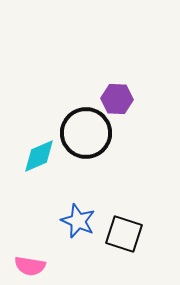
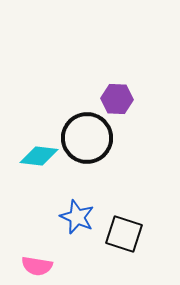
black circle: moved 1 px right, 5 px down
cyan diamond: rotated 30 degrees clockwise
blue star: moved 1 px left, 4 px up
pink semicircle: moved 7 px right
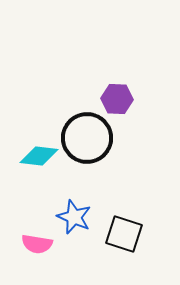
blue star: moved 3 px left
pink semicircle: moved 22 px up
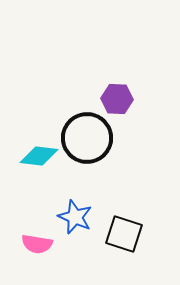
blue star: moved 1 px right
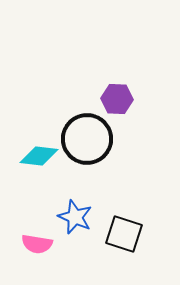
black circle: moved 1 px down
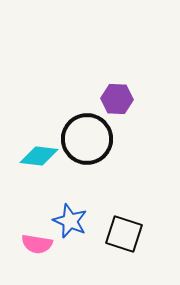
blue star: moved 5 px left, 4 px down
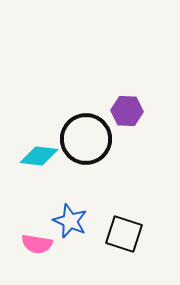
purple hexagon: moved 10 px right, 12 px down
black circle: moved 1 px left
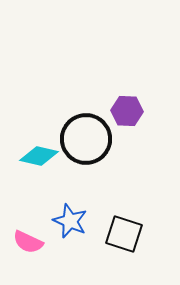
cyan diamond: rotated 6 degrees clockwise
pink semicircle: moved 9 px left, 2 px up; rotated 16 degrees clockwise
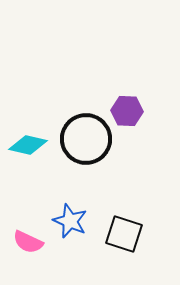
cyan diamond: moved 11 px left, 11 px up
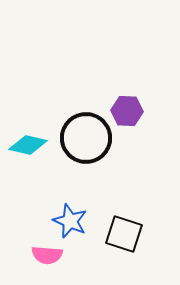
black circle: moved 1 px up
pink semicircle: moved 19 px right, 13 px down; rotated 20 degrees counterclockwise
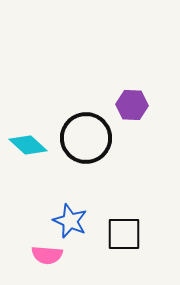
purple hexagon: moved 5 px right, 6 px up
cyan diamond: rotated 30 degrees clockwise
black square: rotated 18 degrees counterclockwise
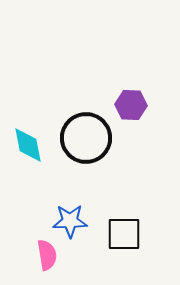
purple hexagon: moved 1 px left
cyan diamond: rotated 36 degrees clockwise
blue star: rotated 24 degrees counterclockwise
pink semicircle: rotated 104 degrees counterclockwise
